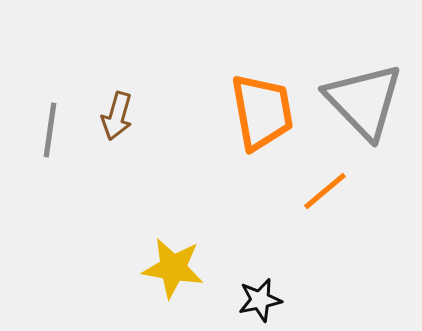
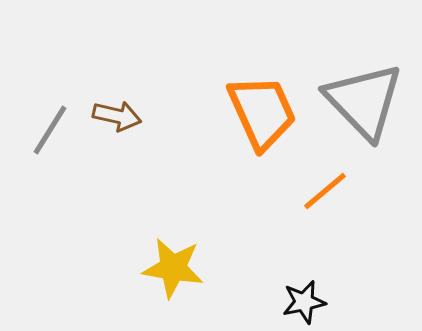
orange trapezoid: rotated 14 degrees counterclockwise
brown arrow: rotated 93 degrees counterclockwise
gray line: rotated 24 degrees clockwise
black star: moved 44 px right, 2 px down
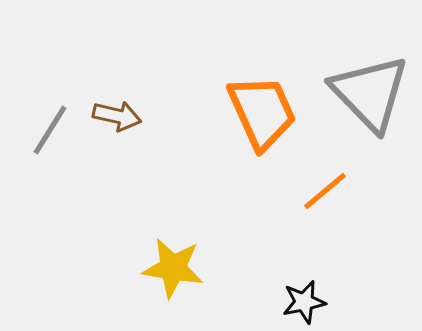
gray triangle: moved 6 px right, 8 px up
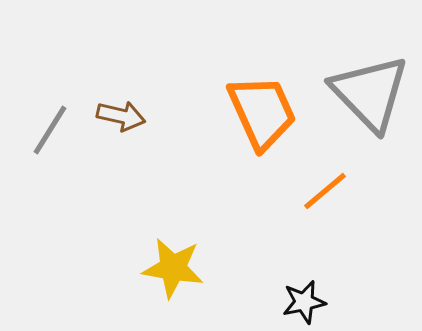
brown arrow: moved 4 px right
